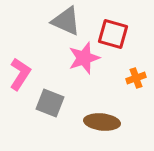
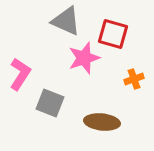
orange cross: moved 2 px left, 1 px down
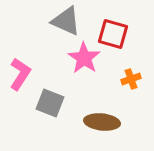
pink star: rotated 20 degrees counterclockwise
orange cross: moved 3 px left
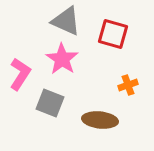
pink star: moved 22 px left, 1 px down
orange cross: moved 3 px left, 6 px down
brown ellipse: moved 2 px left, 2 px up
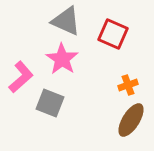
red square: rotated 8 degrees clockwise
pink L-shape: moved 1 px right, 3 px down; rotated 16 degrees clockwise
brown ellipse: moved 31 px right; rotated 64 degrees counterclockwise
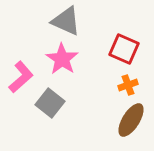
red square: moved 11 px right, 15 px down
gray square: rotated 16 degrees clockwise
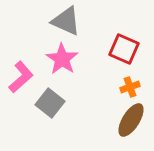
orange cross: moved 2 px right, 2 px down
